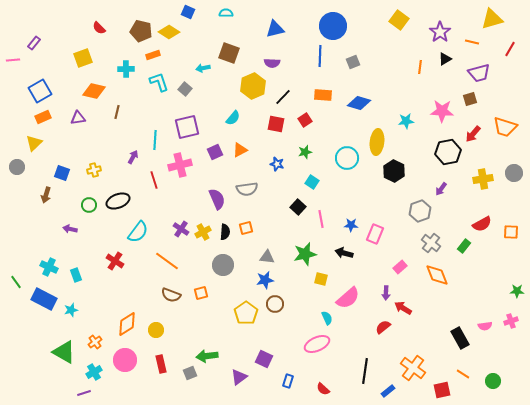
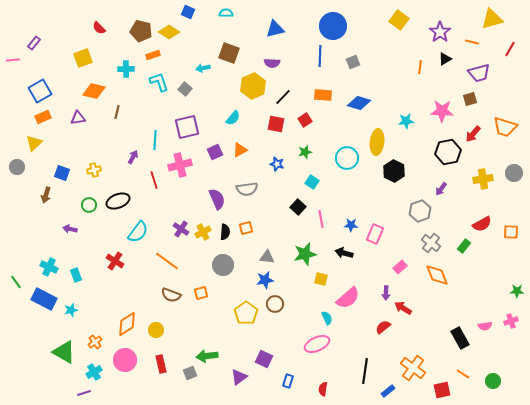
red semicircle at (323, 389): rotated 56 degrees clockwise
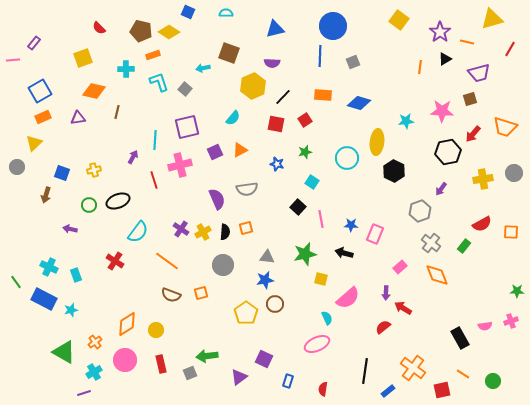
orange line at (472, 42): moved 5 px left
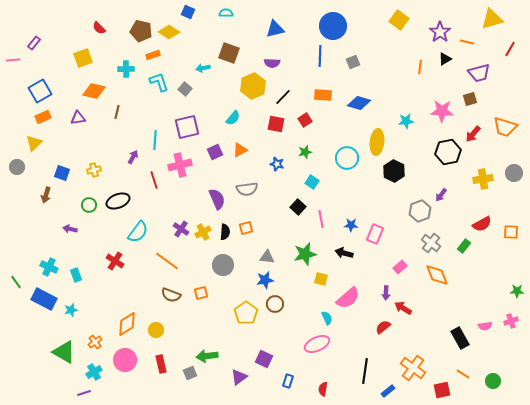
purple arrow at (441, 189): moved 6 px down
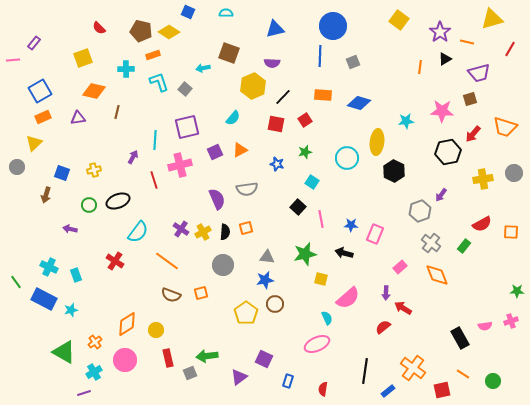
red rectangle at (161, 364): moved 7 px right, 6 px up
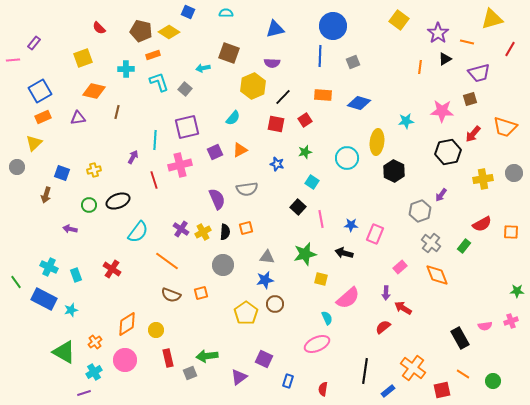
purple star at (440, 32): moved 2 px left, 1 px down
red cross at (115, 261): moved 3 px left, 8 px down
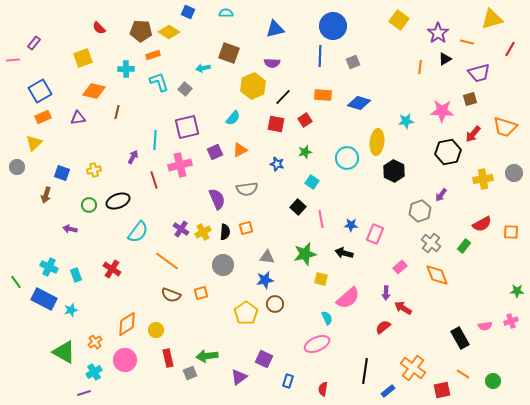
brown pentagon at (141, 31): rotated 10 degrees counterclockwise
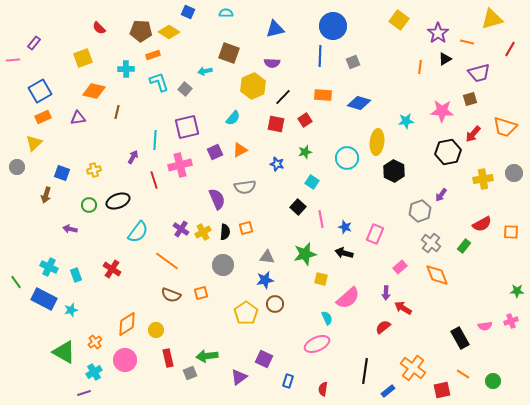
cyan arrow at (203, 68): moved 2 px right, 3 px down
gray semicircle at (247, 189): moved 2 px left, 2 px up
blue star at (351, 225): moved 6 px left, 2 px down; rotated 16 degrees clockwise
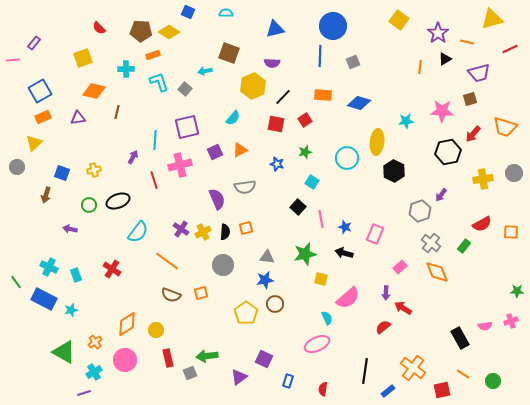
red line at (510, 49): rotated 35 degrees clockwise
orange diamond at (437, 275): moved 3 px up
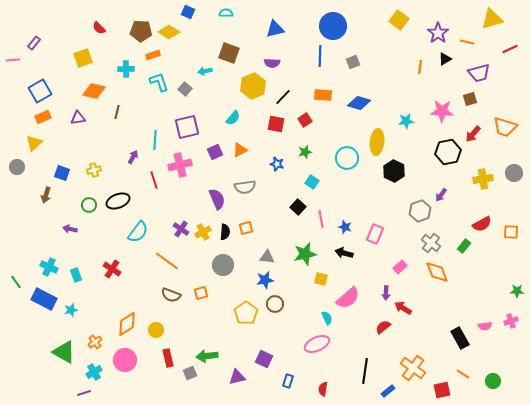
purple triangle at (239, 377): moved 2 px left; rotated 24 degrees clockwise
